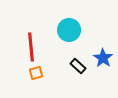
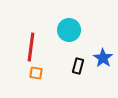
red line: rotated 12 degrees clockwise
black rectangle: rotated 63 degrees clockwise
orange square: rotated 24 degrees clockwise
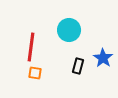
orange square: moved 1 px left
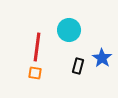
red line: moved 6 px right
blue star: moved 1 px left
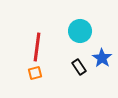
cyan circle: moved 11 px right, 1 px down
black rectangle: moved 1 px right, 1 px down; rotated 49 degrees counterclockwise
orange square: rotated 24 degrees counterclockwise
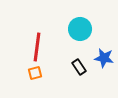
cyan circle: moved 2 px up
blue star: moved 2 px right; rotated 24 degrees counterclockwise
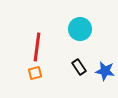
blue star: moved 1 px right, 13 px down
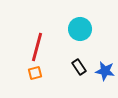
red line: rotated 8 degrees clockwise
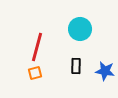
black rectangle: moved 3 px left, 1 px up; rotated 35 degrees clockwise
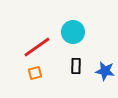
cyan circle: moved 7 px left, 3 px down
red line: rotated 40 degrees clockwise
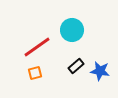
cyan circle: moved 1 px left, 2 px up
black rectangle: rotated 49 degrees clockwise
blue star: moved 5 px left
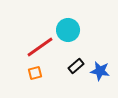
cyan circle: moved 4 px left
red line: moved 3 px right
